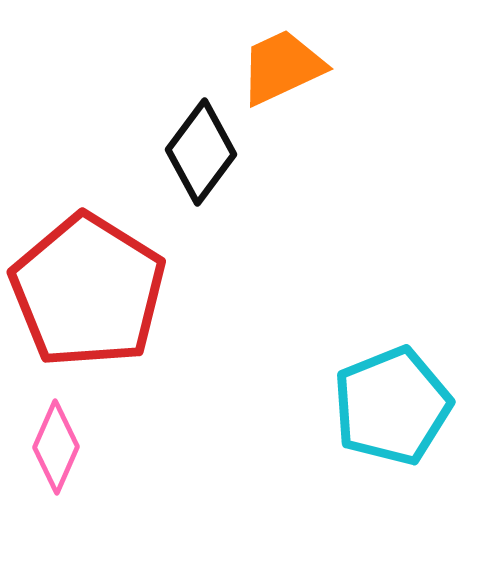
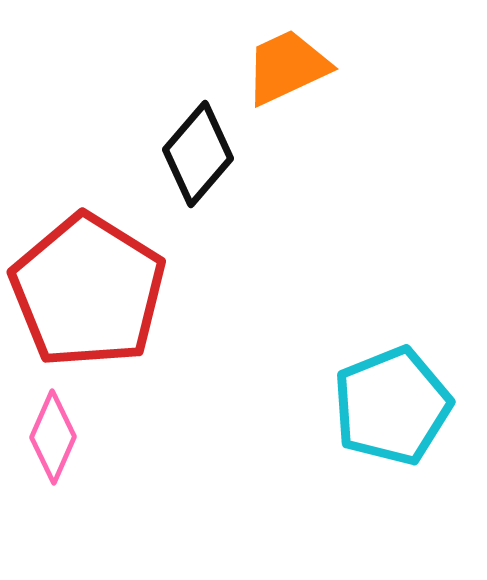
orange trapezoid: moved 5 px right
black diamond: moved 3 px left, 2 px down; rotated 4 degrees clockwise
pink diamond: moved 3 px left, 10 px up
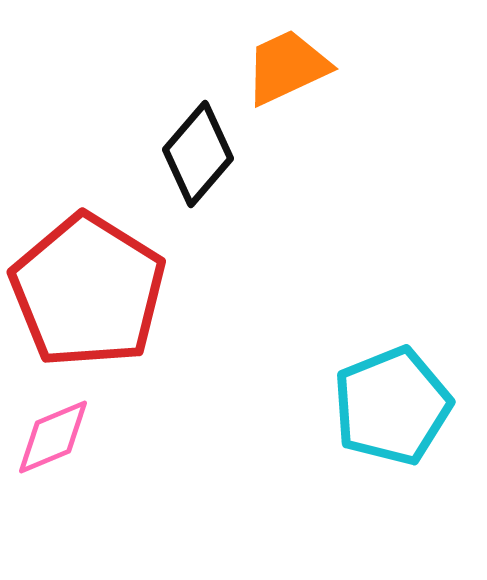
pink diamond: rotated 44 degrees clockwise
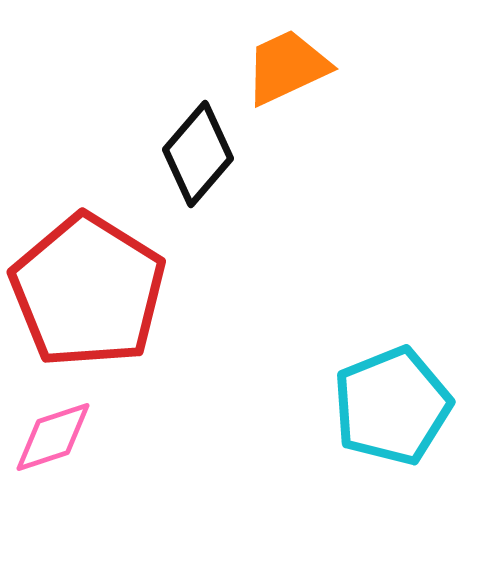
pink diamond: rotated 4 degrees clockwise
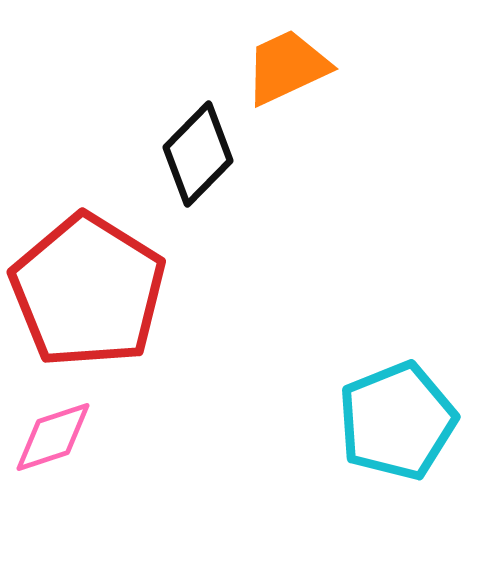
black diamond: rotated 4 degrees clockwise
cyan pentagon: moved 5 px right, 15 px down
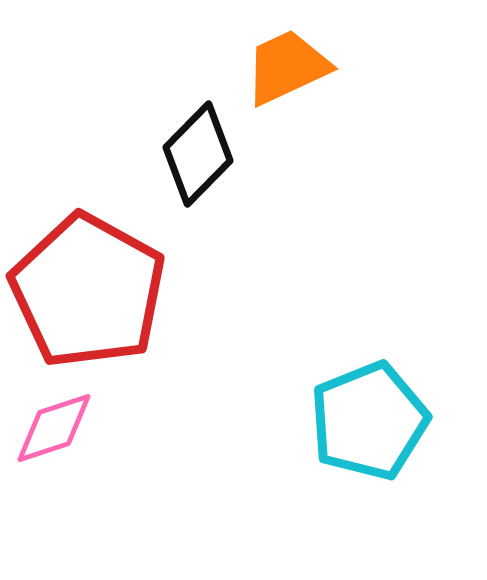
red pentagon: rotated 3 degrees counterclockwise
cyan pentagon: moved 28 px left
pink diamond: moved 1 px right, 9 px up
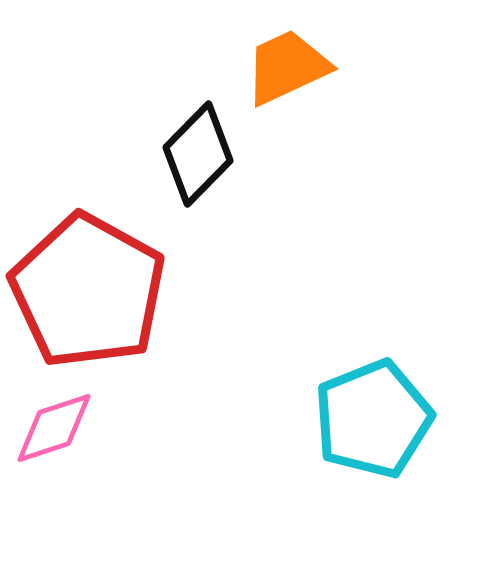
cyan pentagon: moved 4 px right, 2 px up
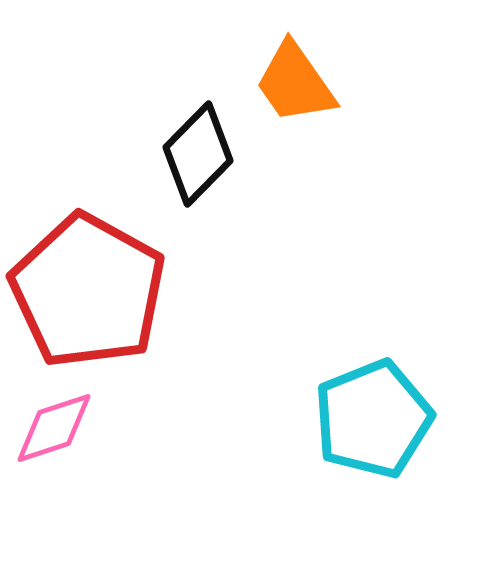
orange trapezoid: moved 8 px right, 16 px down; rotated 100 degrees counterclockwise
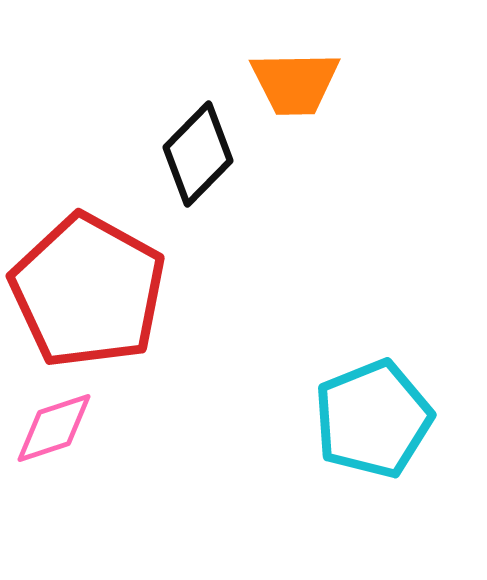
orange trapezoid: rotated 56 degrees counterclockwise
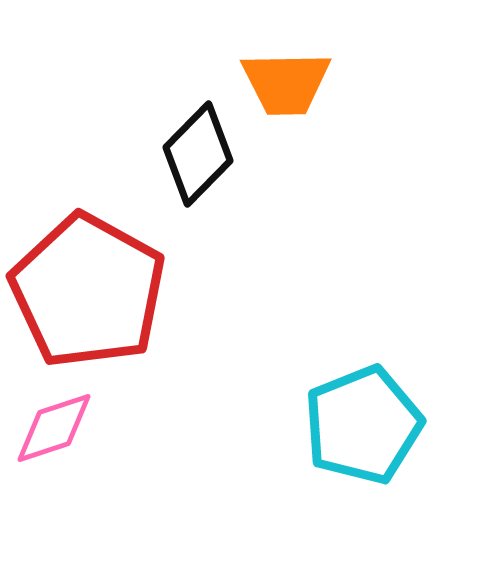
orange trapezoid: moved 9 px left
cyan pentagon: moved 10 px left, 6 px down
